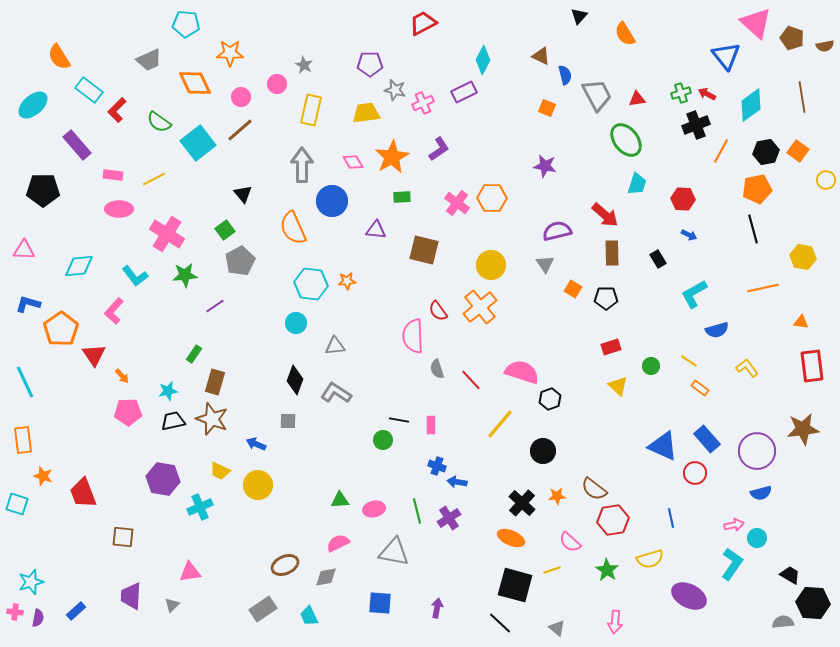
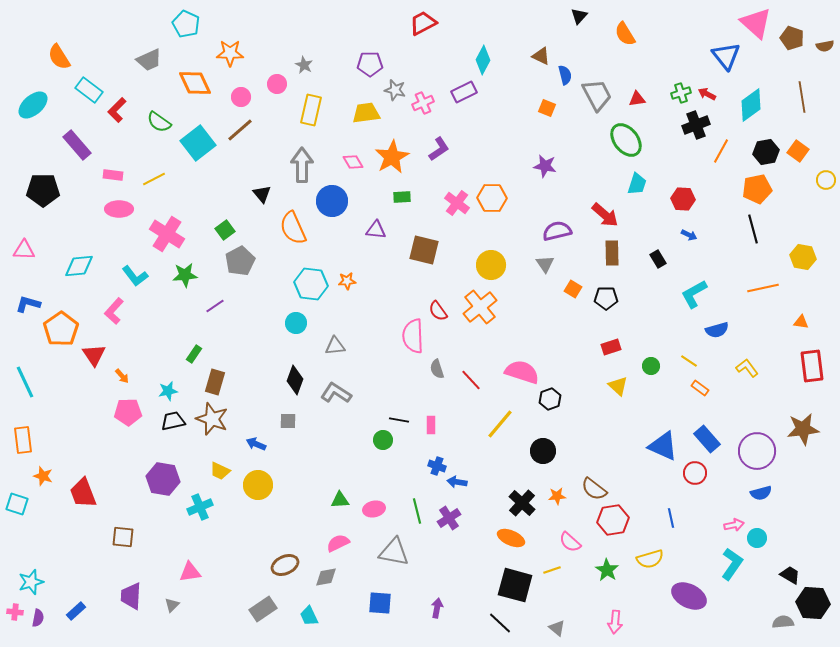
cyan pentagon at (186, 24): rotated 20 degrees clockwise
black triangle at (243, 194): moved 19 px right
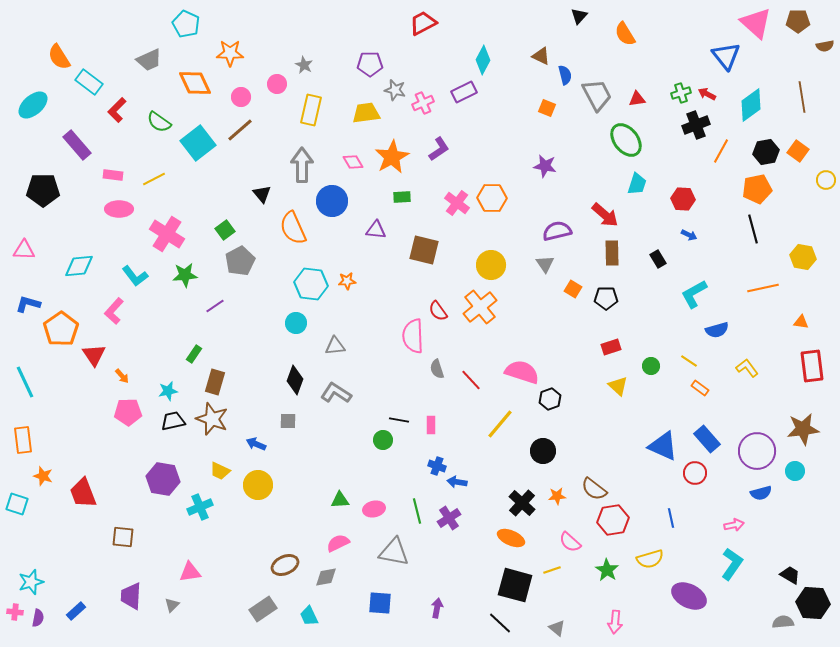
brown pentagon at (792, 38): moved 6 px right, 17 px up; rotated 20 degrees counterclockwise
cyan rectangle at (89, 90): moved 8 px up
cyan circle at (757, 538): moved 38 px right, 67 px up
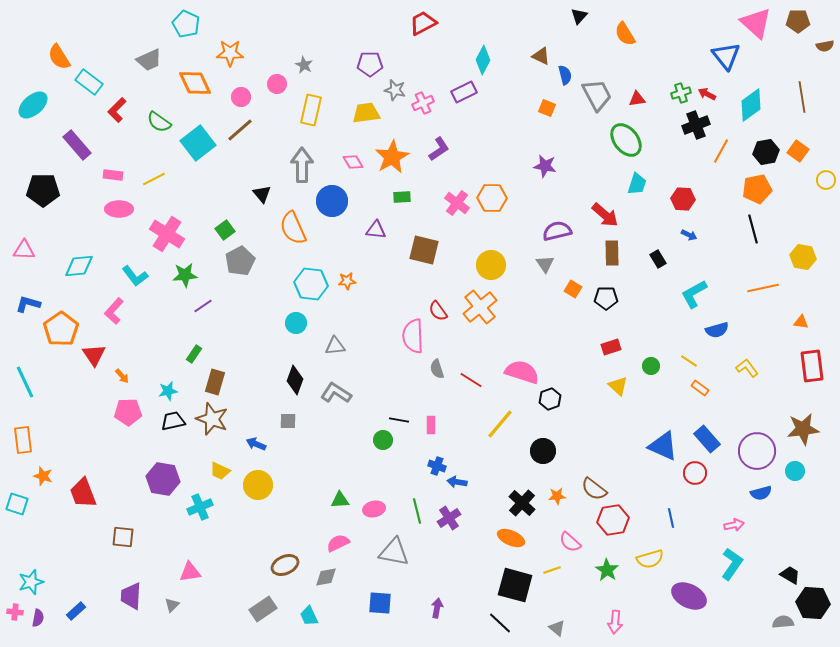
purple line at (215, 306): moved 12 px left
red line at (471, 380): rotated 15 degrees counterclockwise
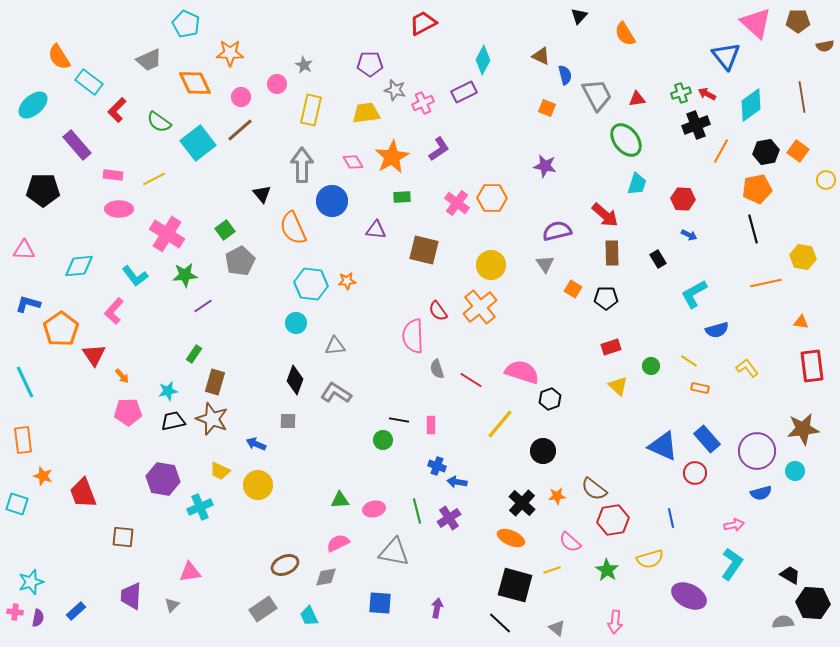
orange line at (763, 288): moved 3 px right, 5 px up
orange rectangle at (700, 388): rotated 24 degrees counterclockwise
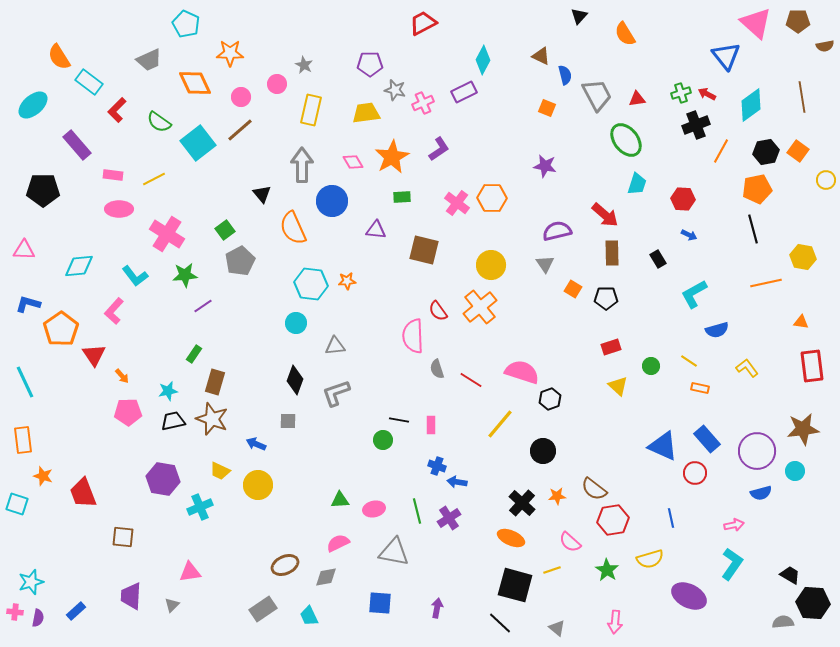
gray L-shape at (336, 393): rotated 52 degrees counterclockwise
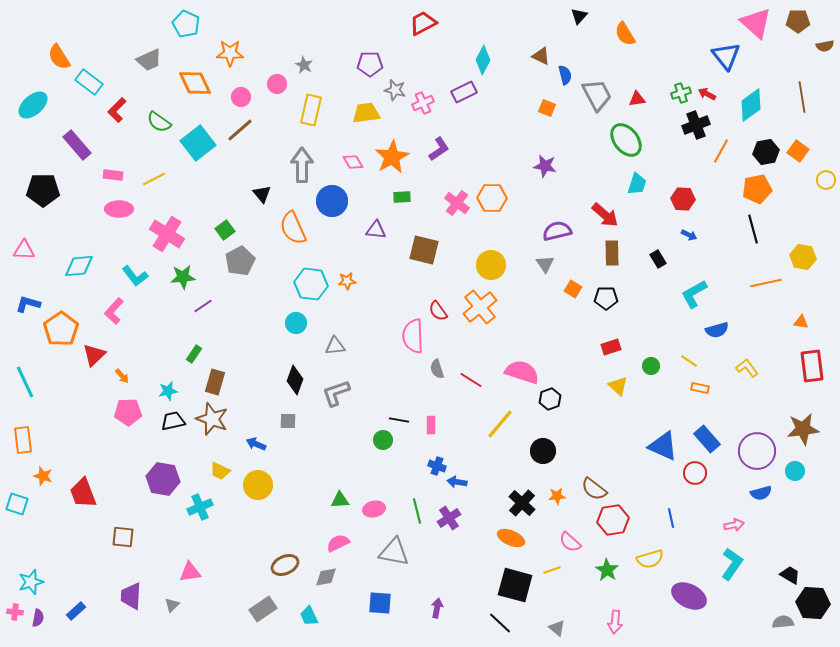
green star at (185, 275): moved 2 px left, 2 px down
red triangle at (94, 355): rotated 20 degrees clockwise
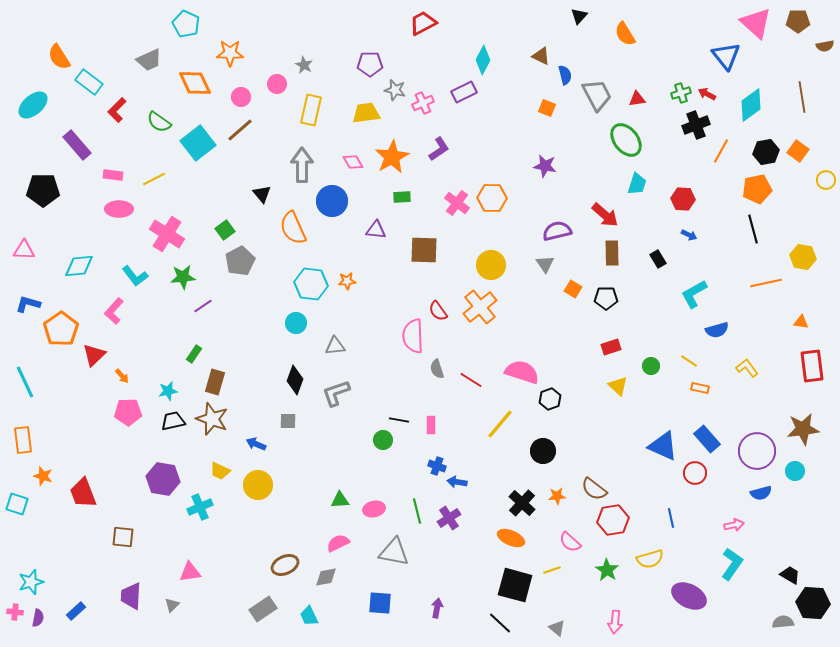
brown square at (424, 250): rotated 12 degrees counterclockwise
